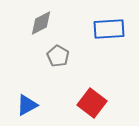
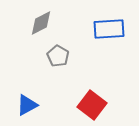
red square: moved 2 px down
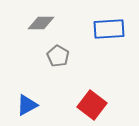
gray diamond: rotated 28 degrees clockwise
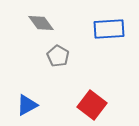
gray diamond: rotated 52 degrees clockwise
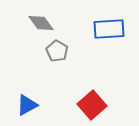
gray pentagon: moved 1 px left, 5 px up
red square: rotated 12 degrees clockwise
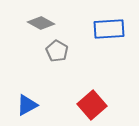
gray diamond: rotated 24 degrees counterclockwise
